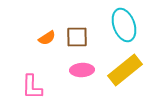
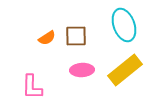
brown square: moved 1 px left, 1 px up
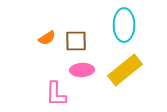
cyan ellipse: rotated 20 degrees clockwise
brown square: moved 5 px down
pink L-shape: moved 24 px right, 7 px down
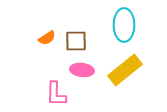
pink ellipse: rotated 10 degrees clockwise
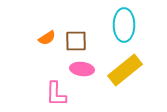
pink ellipse: moved 1 px up
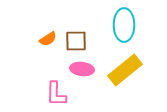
orange semicircle: moved 1 px right, 1 px down
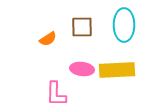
brown square: moved 6 px right, 14 px up
yellow rectangle: moved 8 px left; rotated 36 degrees clockwise
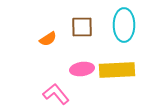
pink ellipse: rotated 15 degrees counterclockwise
pink L-shape: rotated 140 degrees clockwise
